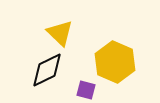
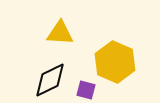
yellow triangle: rotated 40 degrees counterclockwise
black diamond: moved 3 px right, 10 px down
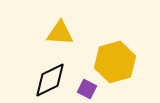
yellow hexagon: rotated 21 degrees clockwise
purple square: moved 1 px right, 1 px up; rotated 12 degrees clockwise
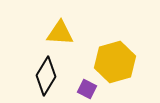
black diamond: moved 4 px left, 4 px up; rotated 33 degrees counterclockwise
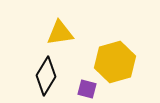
yellow triangle: rotated 12 degrees counterclockwise
purple square: rotated 12 degrees counterclockwise
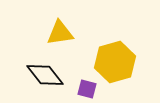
black diamond: moved 1 px left, 1 px up; rotated 69 degrees counterclockwise
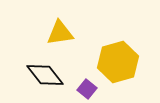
yellow hexagon: moved 3 px right
purple square: rotated 24 degrees clockwise
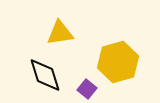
black diamond: rotated 21 degrees clockwise
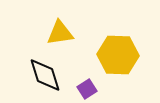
yellow hexagon: moved 7 px up; rotated 18 degrees clockwise
purple square: rotated 18 degrees clockwise
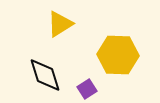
yellow triangle: moved 9 px up; rotated 24 degrees counterclockwise
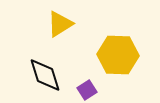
purple square: moved 1 px down
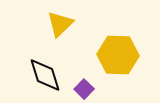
yellow triangle: rotated 12 degrees counterclockwise
purple square: moved 3 px left, 1 px up; rotated 12 degrees counterclockwise
